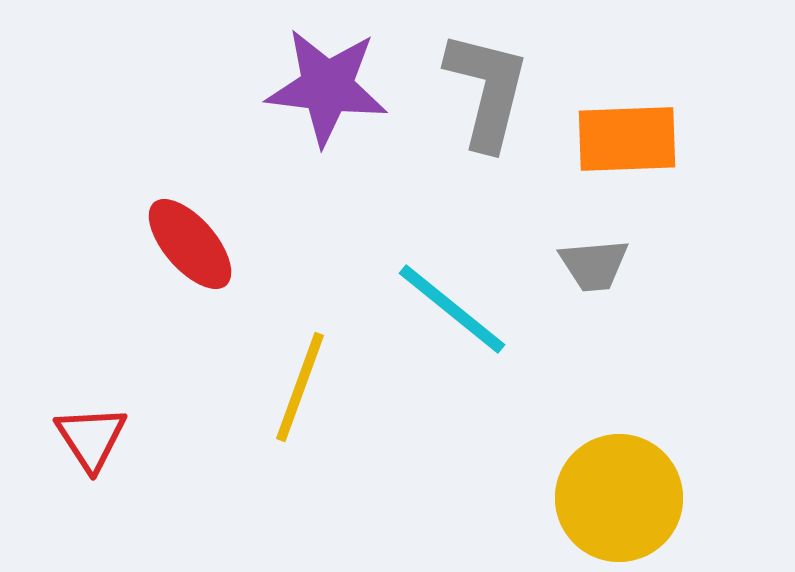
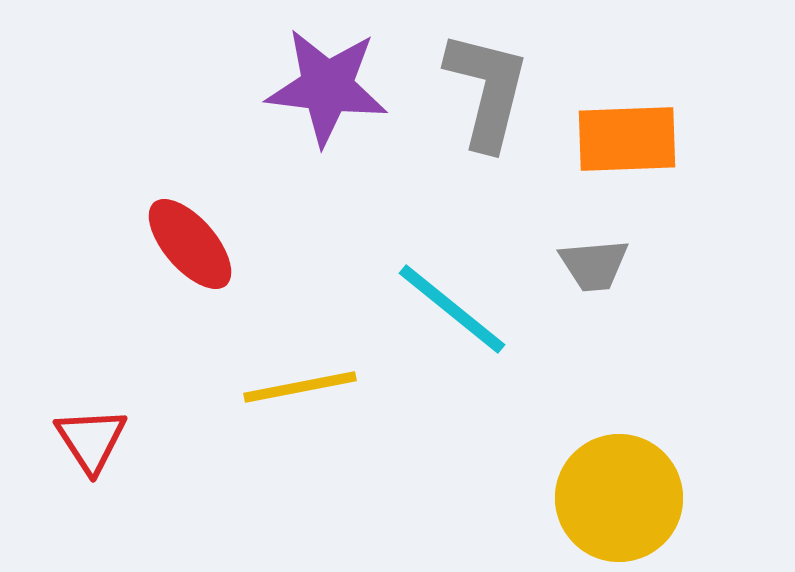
yellow line: rotated 59 degrees clockwise
red triangle: moved 2 px down
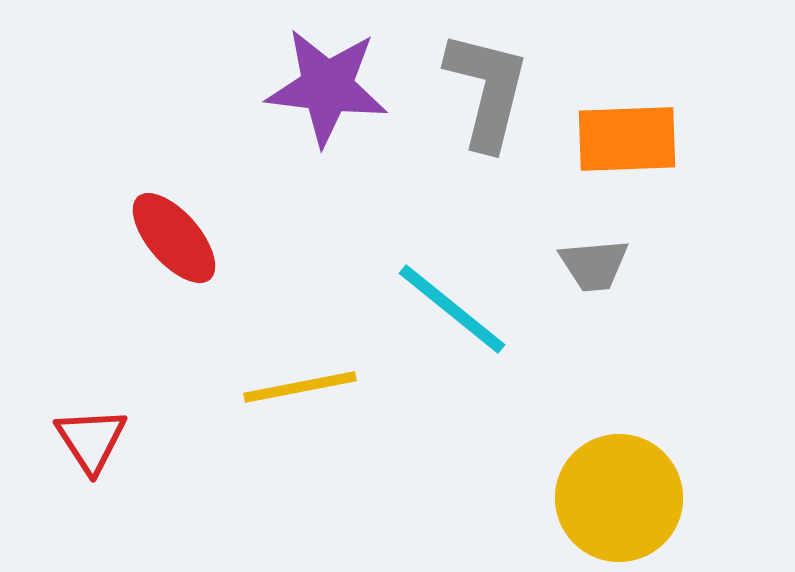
red ellipse: moved 16 px left, 6 px up
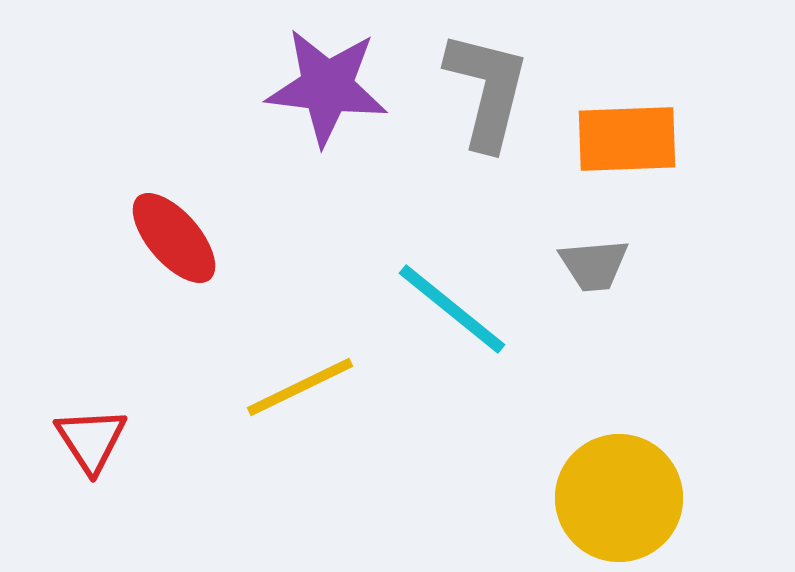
yellow line: rotated 15 degrees counterclockwise
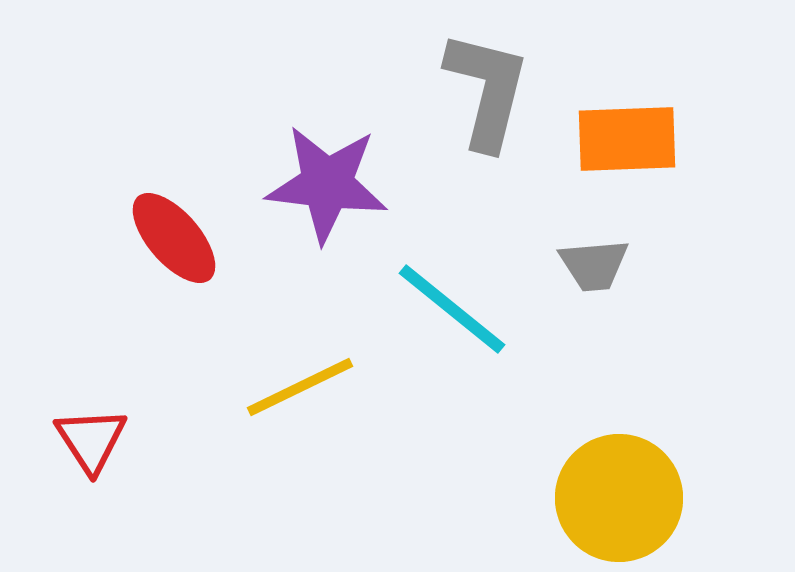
purple star: moved 97 px down
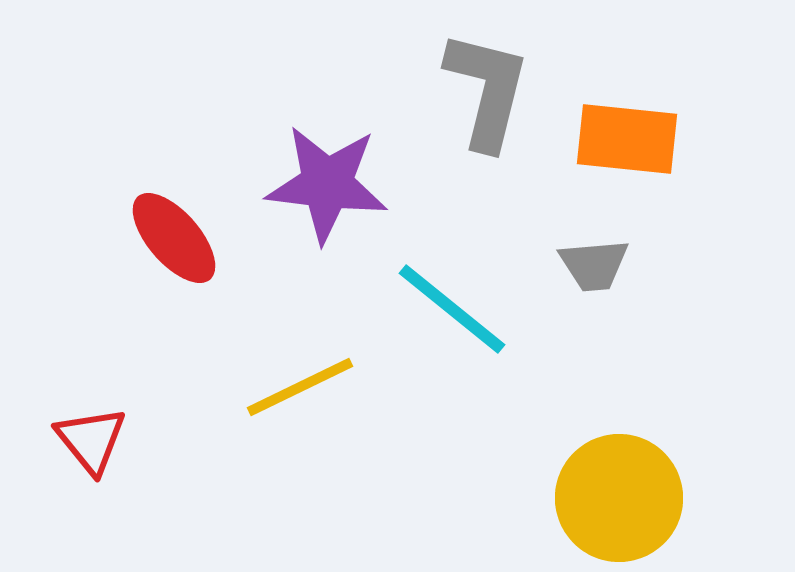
orange rectangle: rotated 8 degrees clockwise
red triangle: rotated 6 degrees counterclockwise
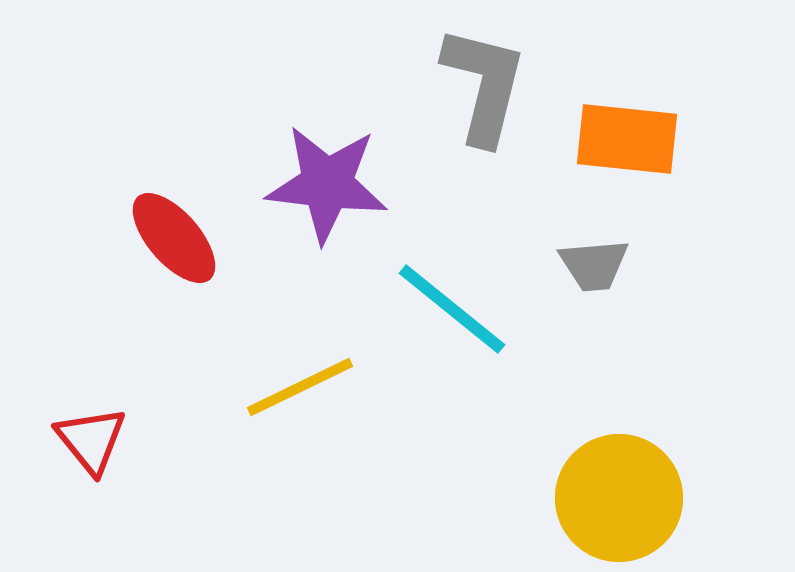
gray L-shape: moved 3 px left, 5 px up
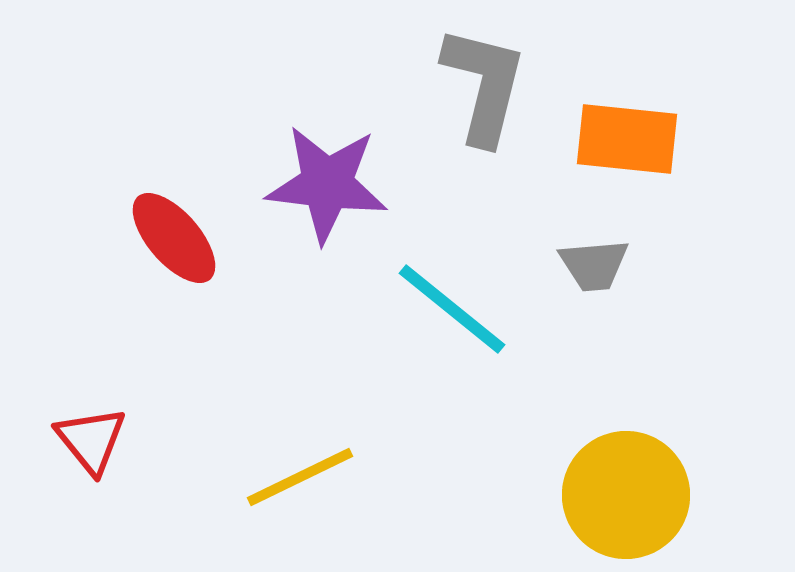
yellow line: moved 90 px down
yellow circle: moved 7 px right, 3 px up
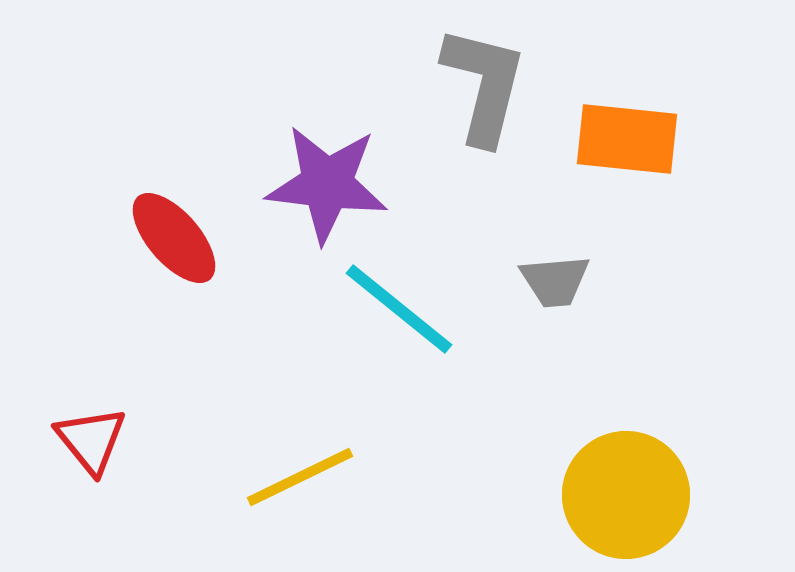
gray trapezoid: moved 39 px left, 16 px down
cyan line: moved 53 px left
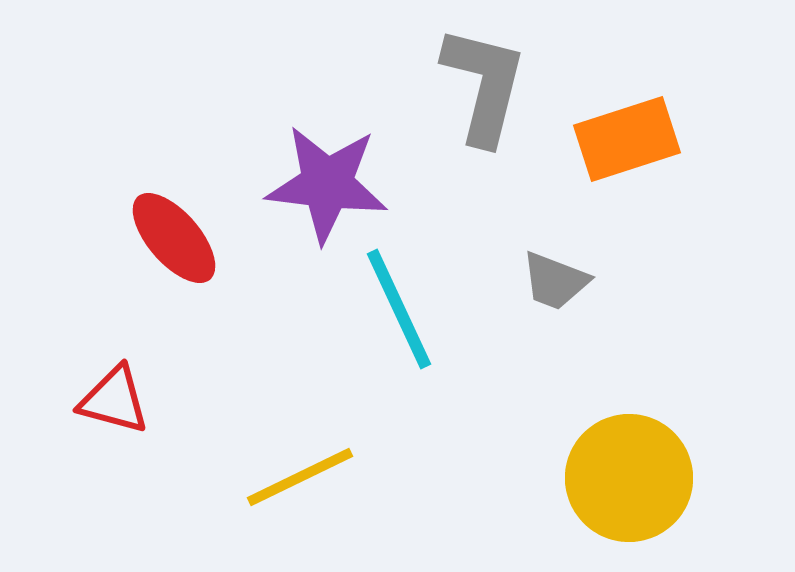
orange rectangle: rotated 24 degrees counterclockwise
gray trapezoid: rotated 26 degrees clockwise
cyan line: rotated 26 degrees clockwise
red triangle: moved 23 px right, 40 px up; rotated 36 degrees counterclockwise
yellow circle: moved 3 px right, 17 px up
